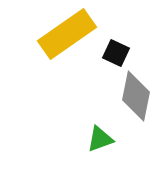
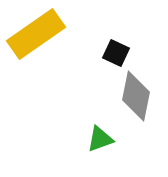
yellow rectangle: moved 31 px left
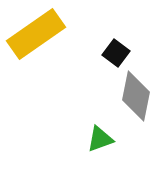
black square: rotated 12 degrees clockwise
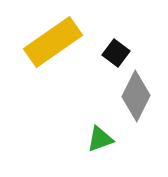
yellow rectangle: moved 17 px right, 8 px down
gray diamond: rotated 15 degrees clockwise
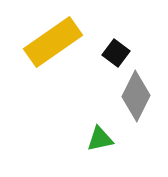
green triangle: rotated 8 degrees clockwise
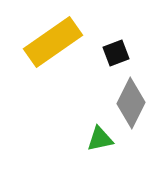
black square: rotated 32 degrees clockwise
gray diamond: moved 5 px left, 7 px down
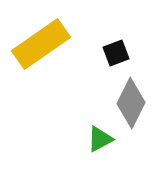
yellow rectangle: moved 12 px left, 2 px down
green triangle: rotated 16 degrees counterclockwise
